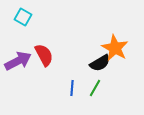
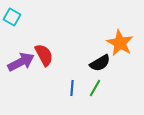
cyan square: moved 11 px left
orange star: moved 5 px right, 5 px up
purple arrow: moved 3 px right, 1 px down
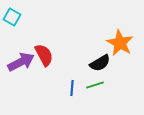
green line: moved 3 px up; rotated 42 degrees clockwise
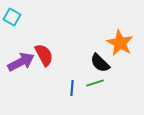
black semicircle: rotated 75 degrees clockwise
green line: moved 2 px up
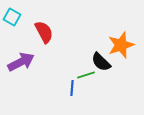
orange star: moved 1 px right, 2 px down; rotated 24 degrees clockwise
red semicircle: moved 23 px up
black semicircle: moved 1 px right, 1 px up
green line: moved 9 px left, 8 px up
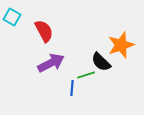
red semicircle: moved 1 px up
purple arrow: moved 30 px right, 1 px down
